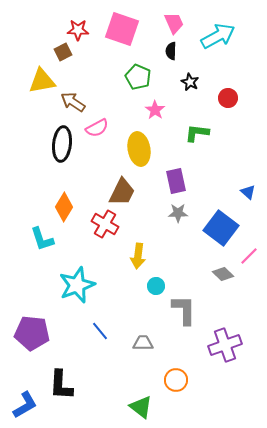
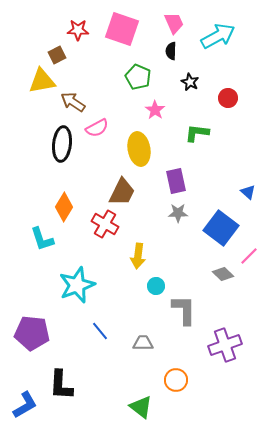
brown square: moved 6 px left, 3 px down
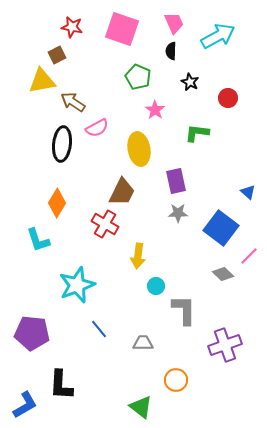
red star: moved 6 px left, 3 px up; rotated 10 degrees clockwise
orange diamond: moved 7 px left, 4 px up
cyan L-shape: moved 4 px left, 1 px down
blue line: moved 1 px left, 2 px up
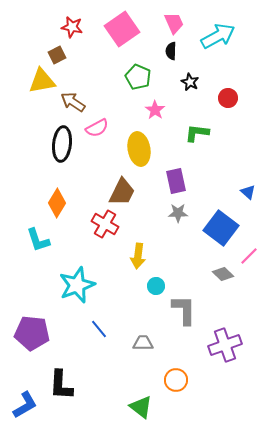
pink square: rotated 36 degrees clockwise
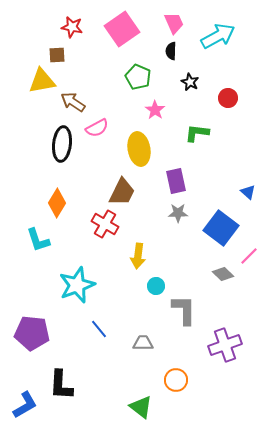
brown square: rotated 24 degrees clockwise
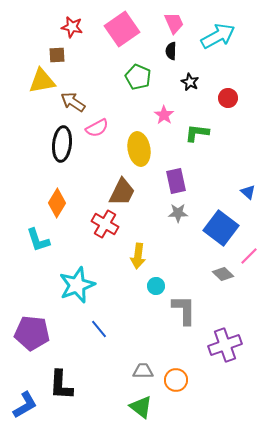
pink star: moved 9 px right, 5 px down
gray trapezoid: moved 28 px down
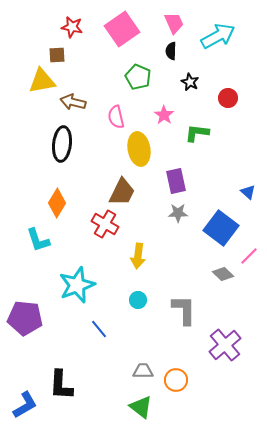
brown arrow: rotated 20 degrees counterclockwise
pink semicircle: moved 19 px right, 11 px up; rotated 105 degrees clockwise
cyan circle: moved 18 px left, 14 px down
purple pentagon: moved 7 px left, 15 px up
purple cross: rotated 20 degrees counterclockwise
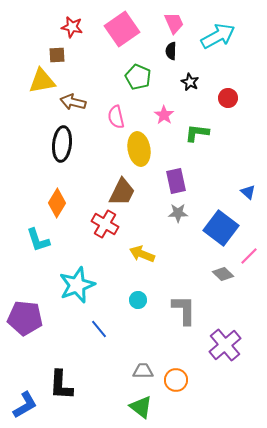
yellow arrow: moved 4 px right, 2 px up; rotated 105 degrees clockwise
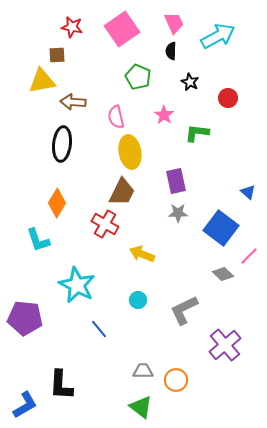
brown arrow: rotated 10 degrees counterclockwise
yellow ellipse: moved 9 px left, 3 px down
cyan star: rotated 24 degrees counterclockwise
gray L-shape: rotated 116 degrees counterclockwise
